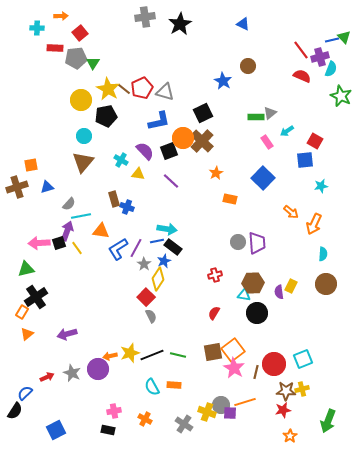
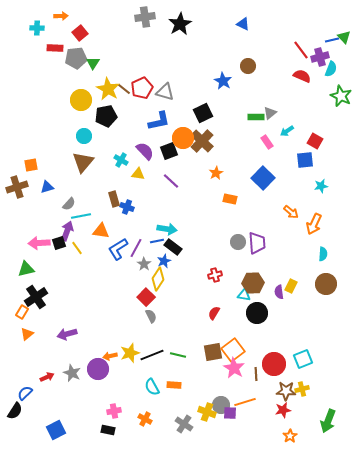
brown line at (256, 372): moved 2 px down; rotated 16 degrees counterclockwise
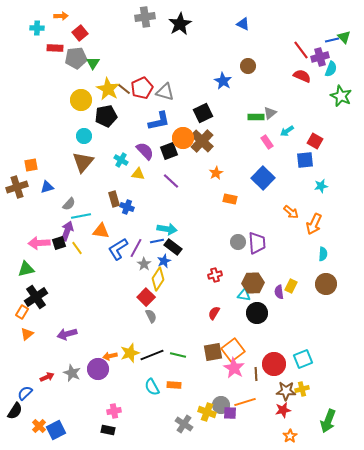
orange cross at (145, 419): moved 106 px left, 7 px down; rotated 16 degrees clockwise
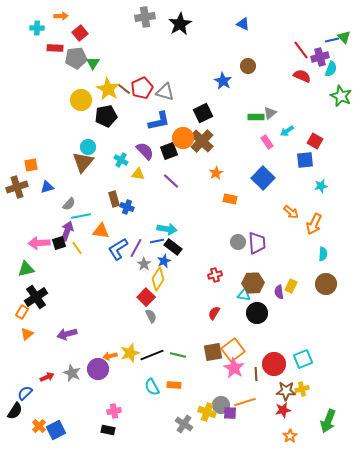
cyan circle at (84, 136): moved 4 px right, 11 px down
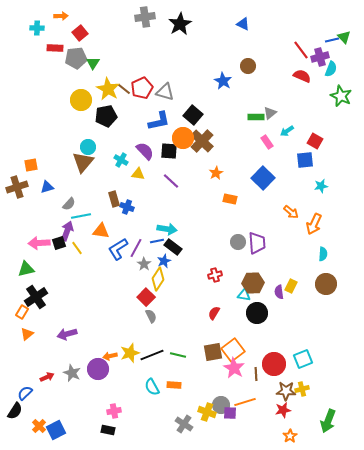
black square at (203, 113): moved 10 px left, 2 px down; rotated 24 degrees counterclockwise
black square at (169, 151): rotated 24 degrees clockwise
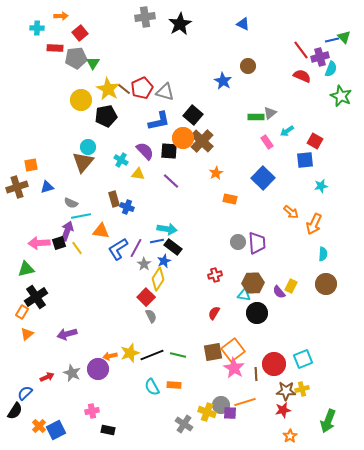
gray semicircle at (69, 204): moved 2 px right, 1 px up; rotated 72 degrees clockwise
purple semicircle at (279, 292): rotated 32 degrees counterclockwise
pink cross at (114, 411): moved 22 px left
